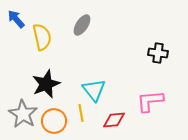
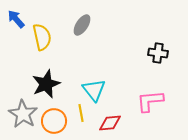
red diamond: moved 4 px left, 3 px down
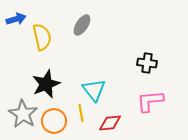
blue arrow: rotated 114 degrees clockwise
black cross: moved 11 px left, 10 px down
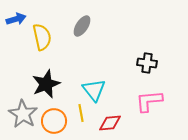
gray ellipse: moved 1 px down
pink L-shape: moved 1 px left
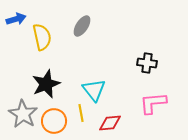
pink L-shape: moved 4 px right, 2 px down
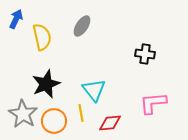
blue arrow: rotated 48 degrees counterclockwise
black cross: moved 2 px left, 9 px up
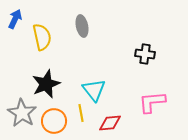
blue arrow: moved 1 px left
gray ellipse: rotated 45 degrees counterclockwise
pink L-shape: moved 1 px left, 1 px up
gray star: moved 1 px left, 1 px up
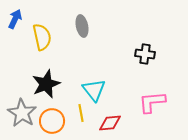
orange circle: moved 2 px left
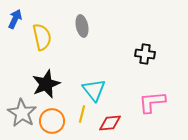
yellow line: moved 1 px right, 1 px down; rotated 24 degrees clockwise
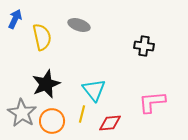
gray ellipse: moved 3 px left, 1 px up; rotated 60 degrees counterclockwise
black cross: moved 1 px left, 8 px up
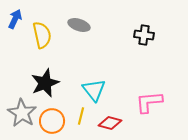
yellow semicircle: moved 2 px up
black cross: moved 11 px up
black star: moved 1 px left, 1 px up
pink L-shape: moved 3 px left
yellow line: moved 1 px left, 2 px down
red diamond: rotated 20 degrees clockwise
